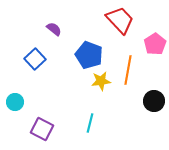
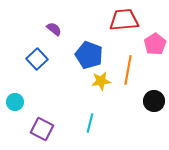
red trapezoid: moved 4 px right; rotated 52 degrees counterclockwise
blue square: moved 2 px right
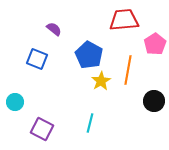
blue pentagon: rotated 8 degrees clockwise
blue square: rotated 25 degrees counterclockwise
yellow star: rotated 24 degrees counterclockwise
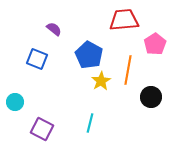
black circle: moved 3 px left, 4 px up
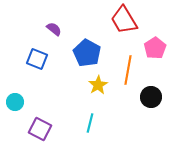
red trapezoid: rotated 116 degrees counterclockwise
pink pentagon: moved 4 px down
blue pentagon: moved 2 px left, 2 px up
yellow star: moved 3 px left, 4 px down
purple square: moved 2 px left
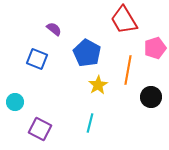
pink pentagon: rotated 15 degrees clockwise
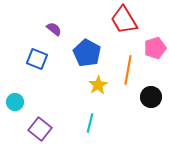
purple square: rotated 10 degrees clockwise
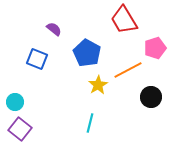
orange line: rotated 52 degrees clockwise
purple square: moved 20 px left
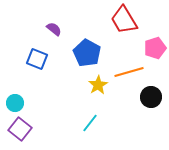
orange line: moved 1 px right, 2 px down; rotated 12 degrees clockwise
cyan circle: moved 1 px down
cyan line: rotated 24 degrees clockwise
